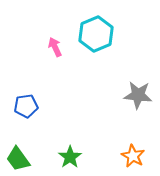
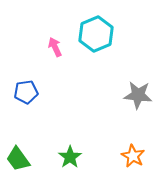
blue pentagon: moved 14 px up
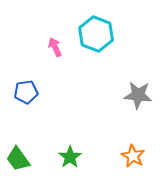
cyan hexagon: rotated 16 degrees counterclockwise
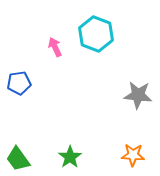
blue pentagon: moved 7 px left, 9 px up
orange star: moved 1 px up; rotated 25 degrees counterclockwise
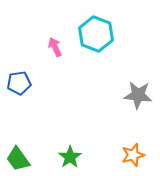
orange star: rotated 20 degrees counterclockwise
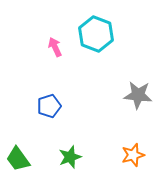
blue pentagon: moved 30 px right, 23 px down; rotated 10 degrees counterclockwise
green star: rotated 15 degrees clockwise
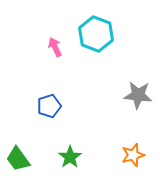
green star: rotated 15 degrees counterclockwise
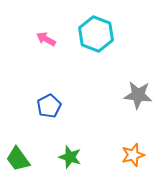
pink arrow: moved 9 px left, 8 px up; rotated 36 degrees counterclockwise
blue pentagon: rotated 10 degrees counterclockwise
green star: rotated 20 degrees counterclockwise
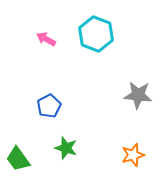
green star: moved 4 px left, 9 px up
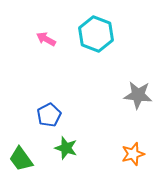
blue pentagon: moved 9 px down
orange star: moved 1 px up
green trapezoid: moved 3 px right
